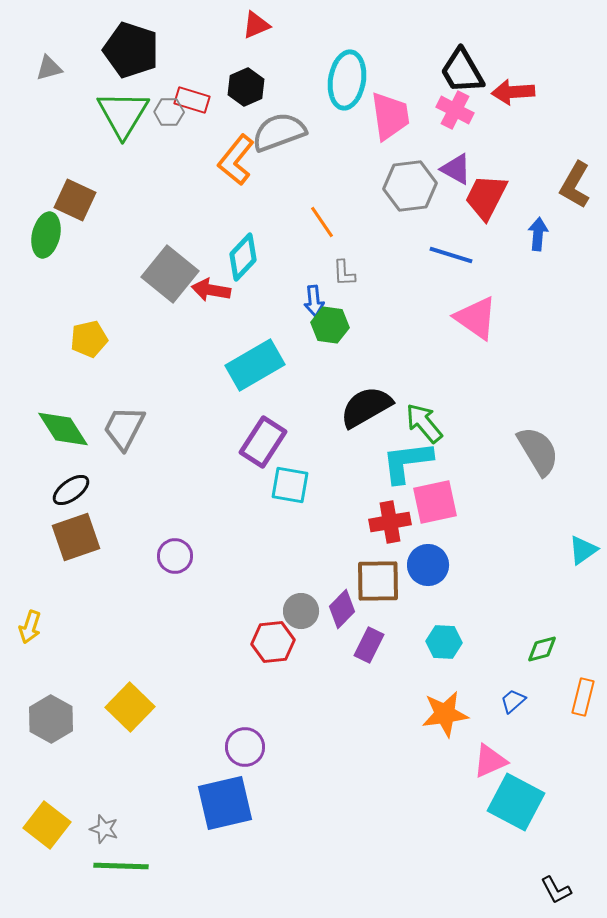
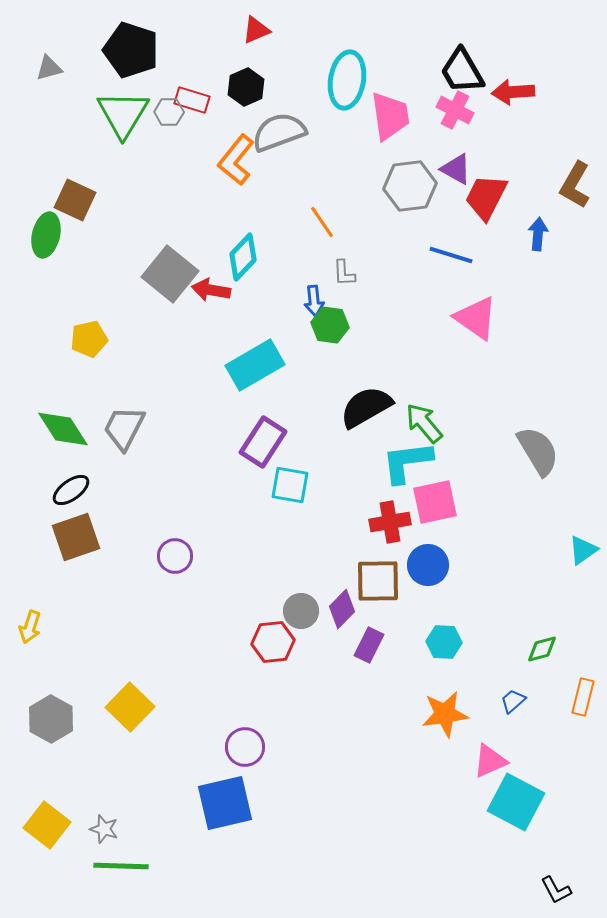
red triangle at (256, 25): moved 5 px down
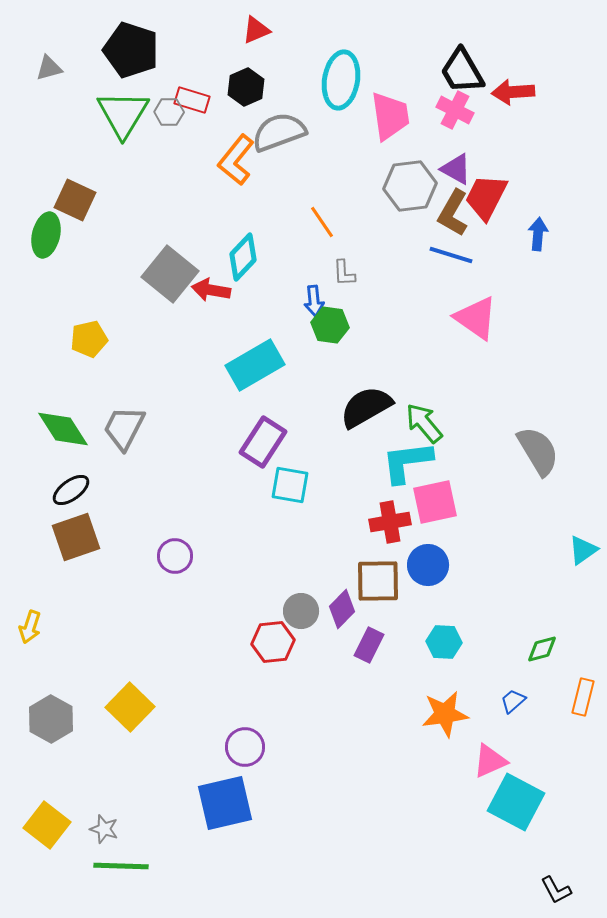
cyan ellipse at (347, 80): moved 6 px left
brown L-shape at (575, 185): moved 122 px left, 28 px down
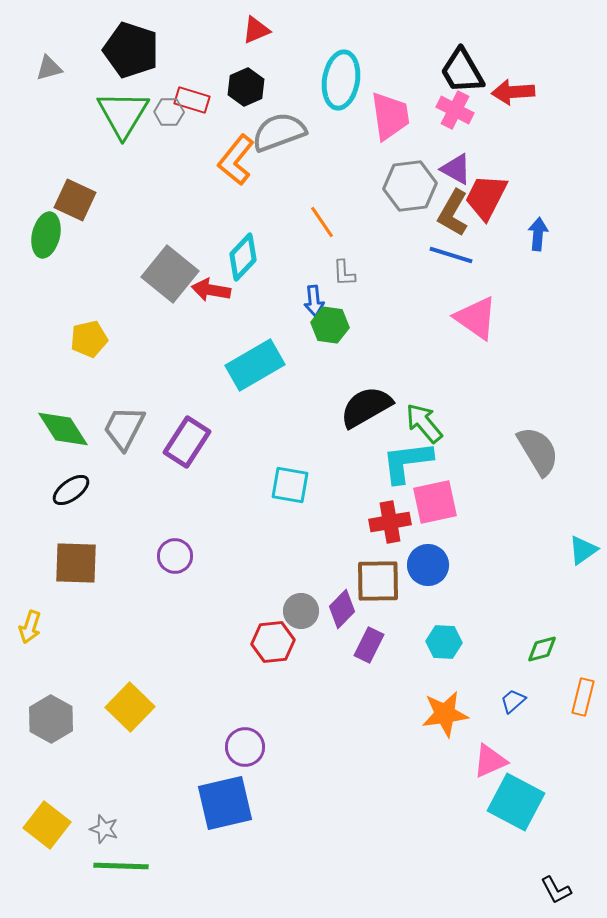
purple rectangle at (263, 442): moved 76 px left
brown square at (76, 537): moved 26 px down; rotated 21 degrees clockwise
